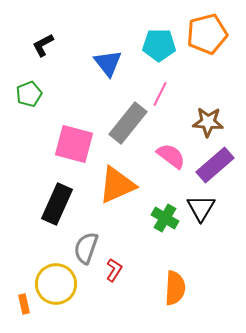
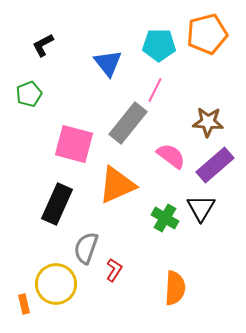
pink line: moved 5 px left, 4 px up
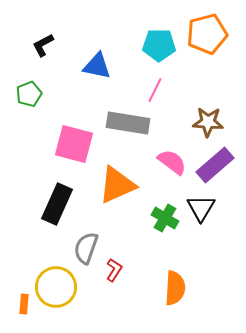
blue triangle: moved 11 px left, 3 px down; rotated 40 degrees counterclockwise
gray rectangle: rotated 60 degrees clockwise
pink semicircle: moved 1 px right, 6 px down
yellow circle: moved 3 px down
orange rectangle: rotated 18 degrees clockwise
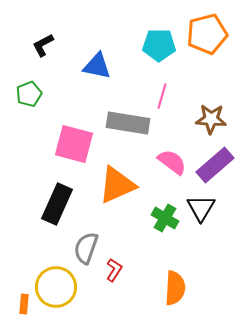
pink line: moved 7 px right, 6 px down; rotated 10 degrees counterclockwise
brown star: moved 3 px right, 3 px up
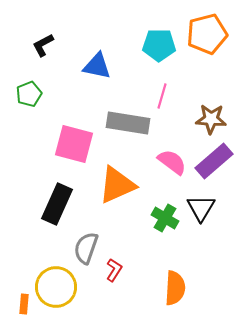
purple rectangle: moved 1 px left, 4 px up
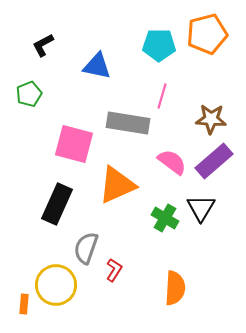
yellow circle: moved 2 px up
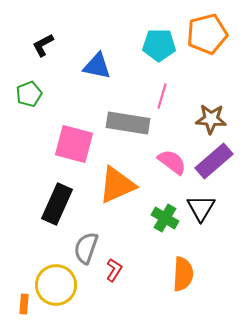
orange semicircle: moved 8 px right, 14 px up
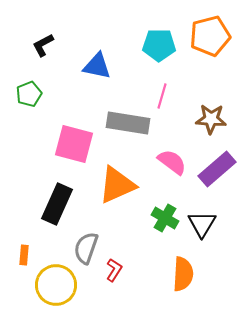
orange pentagon: moved 3 px right, 2 px down
purple rectangle: moved 3 px right, 8 px down
black triangle: moved 1 px right, 16 px down
orange rectangle: moved 49 px up
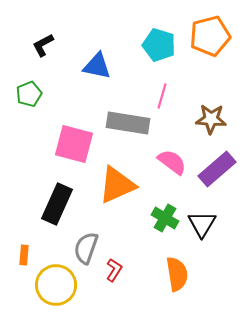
cyan pentagon: rotated 16 degrees clockwise
orange semicircle: moved 6 px left; rotated 12 degrees counterclockwise
